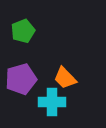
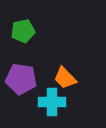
green pentagon: rotated 10 degrees clockwise
purple pentagon: rotated 24 degrees clockwise
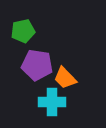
purple pentagon: moved 16 px right, 14 px up
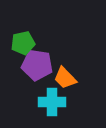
green pentagon: moved 12 px down
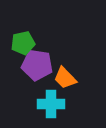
cyan cross: moved 1 px left, 2 px down
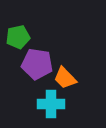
green pentagon: moved 5 px left, 6 px up
purple pentagon: moved 1 px up
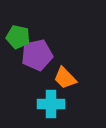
green pentagon: rotated 25 degrees clockwise
purple pentagon: moved 9 px up; rotated 20 degrees counterclockwise
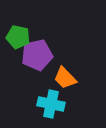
cyan cross: rotated 12 degrees clockwise
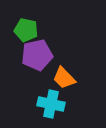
green pentagon: moved 8 px right, 7 px up
orange trapezoid: moved 1 px left
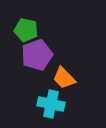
purple pentagon: rotated 8 degrees counterclockwise
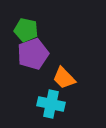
purple pentagon: moved 4 px left, 1 px up
